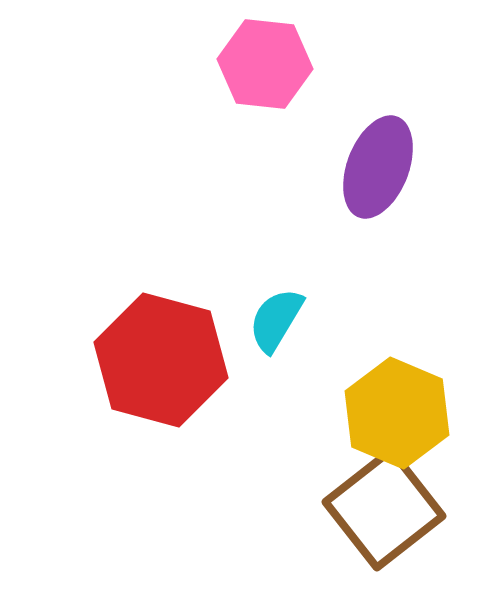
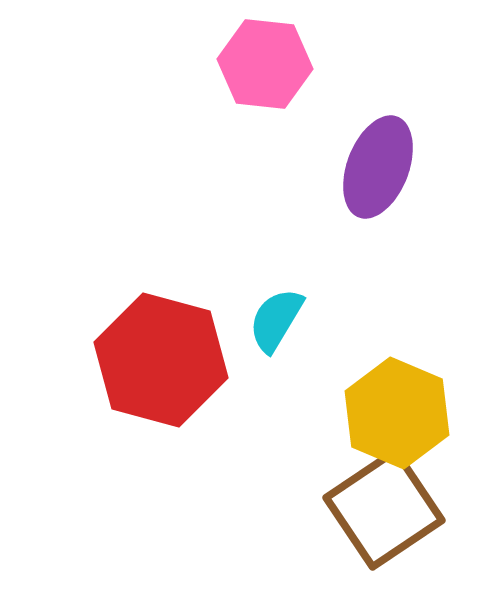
brown square: rotated 4 degrees clockwise
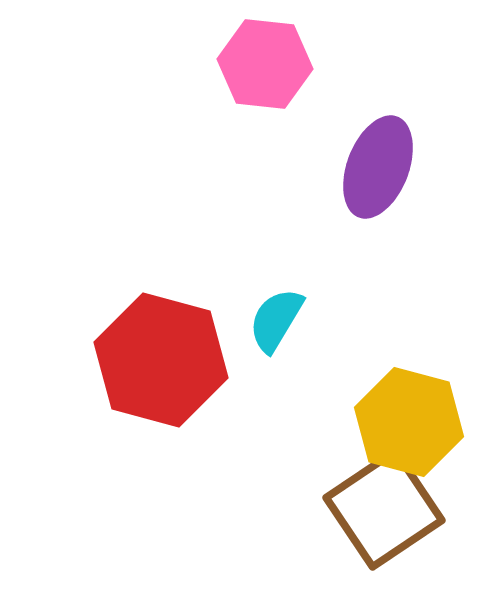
yellow hexagon: moved 12 px right, 9 px down; rotated 8 degrees counterclockwise
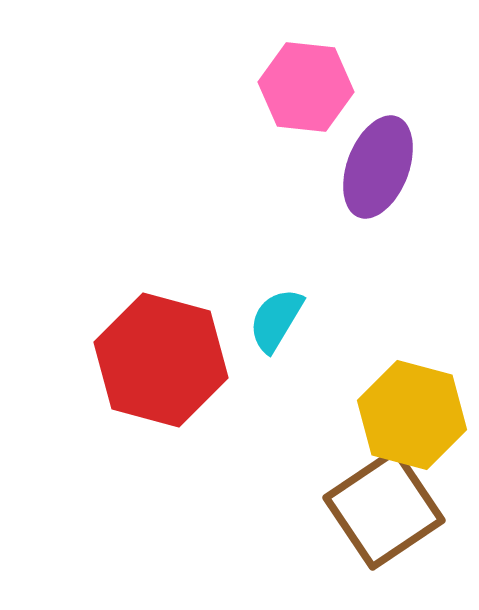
pink hexagon: moved 41 px right, 23 px down
yellow hexagon: moved 3 px right, 7 px up
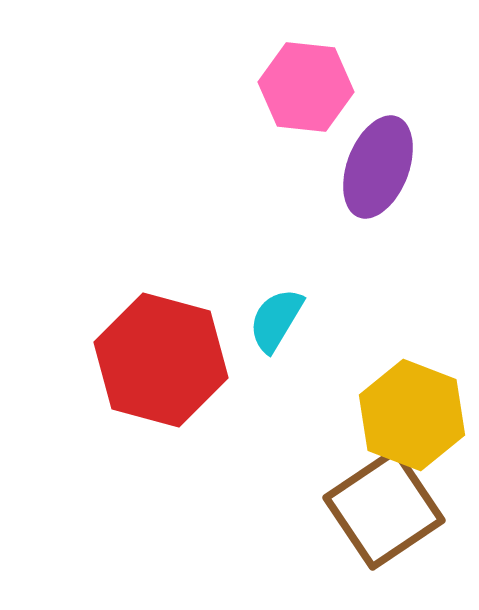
yellow hexagon: rotated 6 degrees clockwise
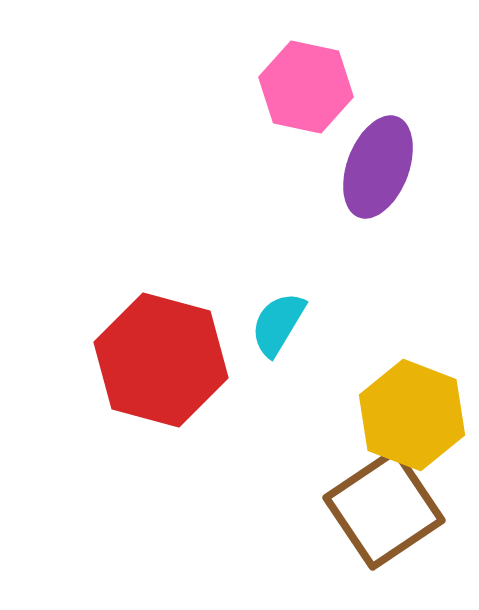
pink hexagon: rotated 6 degrees clockwise
cyan semicircle: moved 2 px right, 4 px down
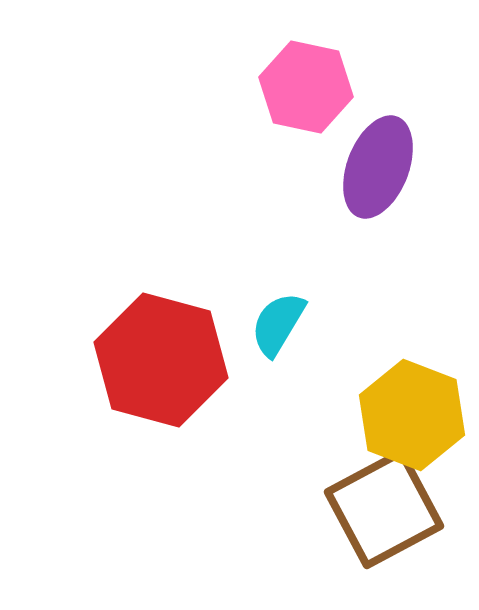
brown square: rotated 6 degrees clockwise
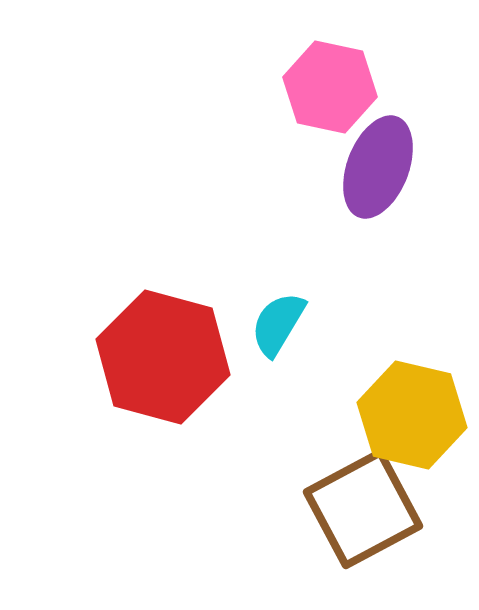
pink hexagon: moved 24 px right
red hexagon: moved 2 px right, 3 px up
yellow hexagon: rotated 8 degrees counterclockwise
brown square: moved 21 px left
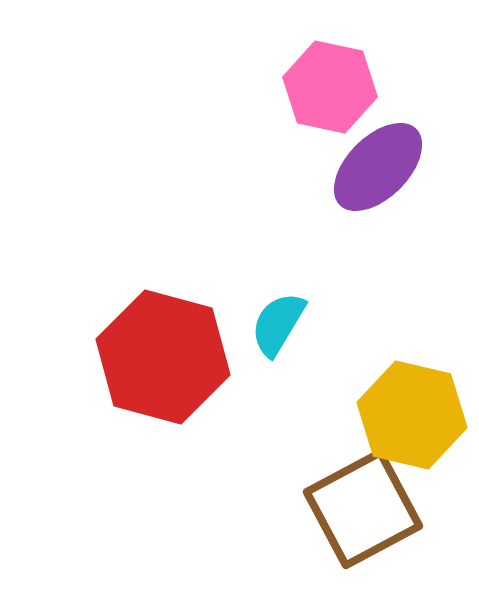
purple ellipse: rotated 24 degrees clockwise
